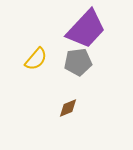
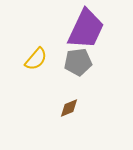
purple trapezoid: rotated 18 degrees counterclockwise
brown diamond: moved 1 px right
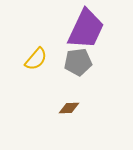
brown diamond: rotated 20 degrees clockwise
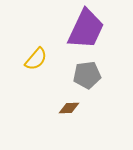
gray pentagon: moved 9 px right, 13 px down
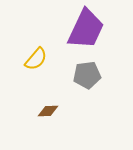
brown diamond: moved 21 px left, 3 px down
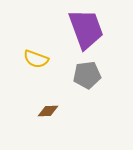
purple trapezoid: rotated 45 degrees counterclockwise
yellow semicircle: rotated 70 degrees clockwise
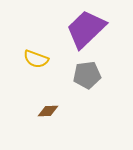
purple trapezoid: rotated 114 degrees counterclockwise
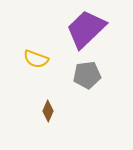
brown diamond: rotated 65 degrees counterclockwise
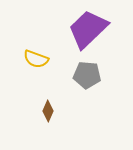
purple trapezoid: moved 2 px right
gray pentagon: rotated 12 degrees clockwise
